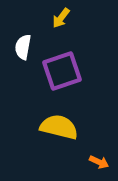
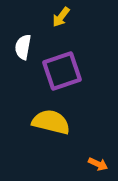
yellow arrow: moved 1 px up
yellow semicircle: moved 8 px left, 5 px up
orange arrow: moved 1 px left, 2 px down
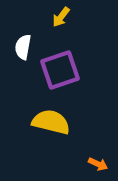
purple square: moved 2 px left, 1 px up
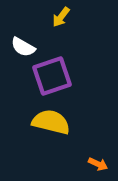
white semicircle: rotated 70 degrees counterclockwise
purple square: moved 8 px left, 6 px down
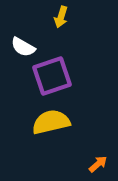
yellow arrow: rotated 20 degrees counterclockwise
yellow semicircle: rotated 27 degrees counterclockwise
orange arrow: rotated 66 degrees counterclockwise
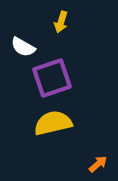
yellow arrow: moved 5 px down
purple square: moved 2 px down
yellow semicircle: moved 2 px right, 1 px down
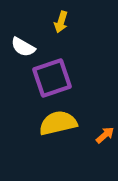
yellow semicircle: moved 5 px right
orange arrow: moved 7 px right, 29 px up
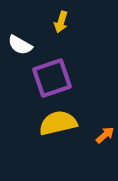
white semicircle: moved 3 px left, 2 px up
